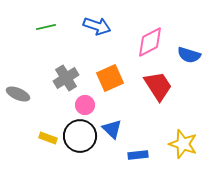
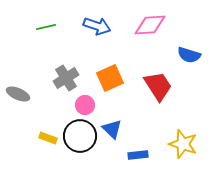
pink diamond: moved 17 px up; rotated 24 degrees clockwise
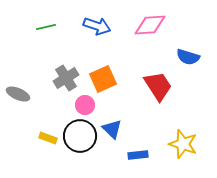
blue semicircle: moved 1 px left, 2 px down
orange square: moved 7 px left, 1 px down
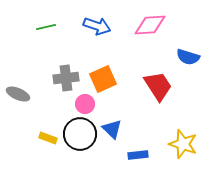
gray cross: rotated 25 degrees clockwise
pink circle: moved 1 px up
black circle: moved 2 px up
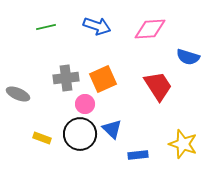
pink diamond: moved 4 px down
yellow rectangle: moved 6 px left
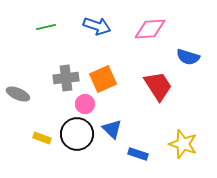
black circle: moved 3 px left
blue rectangle: moved 1 px up; rotated 24 degrees clockwise
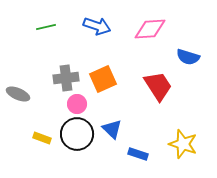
pink circle: moved 8 px left
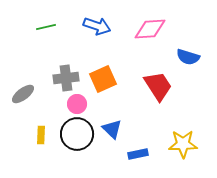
gray ellipse: moved 5 px right; rotated 60 degrees counterclockwise
yellow rectangle: moved 1 px left, 3 px up; rotated 72 degrees clockwise
yellow star: rotated 20 degrees counterclockwise
blue rectangle: rotated 30 degrees counterclockwise
